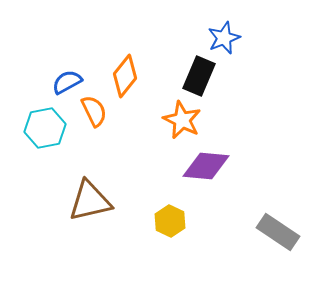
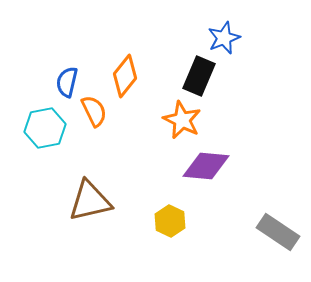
blue semicircle: rotated 48 degrees counterclockwise
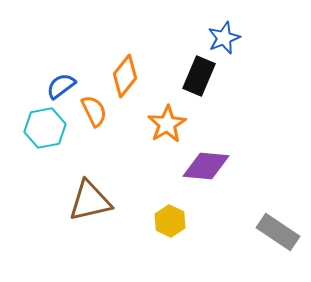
blue semicircle: moved 6 px left, 4 px down; rotated 40 degrees clockwise
orange star: moved 15 px left, 4 px down; rotated 15 degrees clockwise
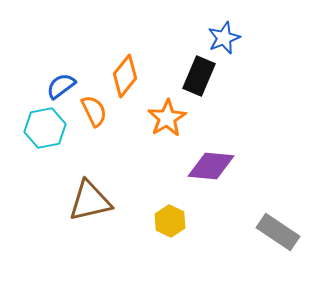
orange star: moved 6 px up
purple diamond: moved 5 px right
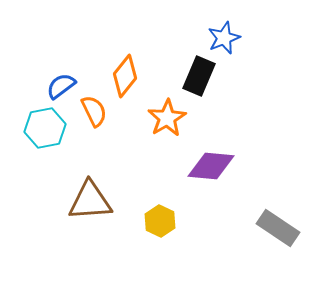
brown triangle: rotated 9 degrees clockwise
yellow hexagon: moved 10 px left
gray rectangle: moved 4 px up
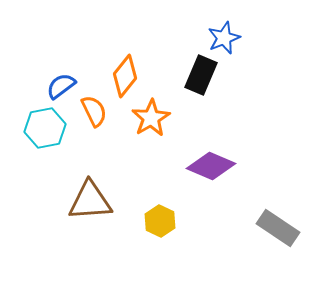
black rectangle: moved 2 px right, 1 px up
orange star: moved 16 px left
purple diamond: rotated 18 degrees clockwise
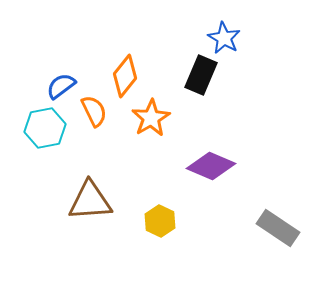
blue star: rotated 20 degrees counterclockwise
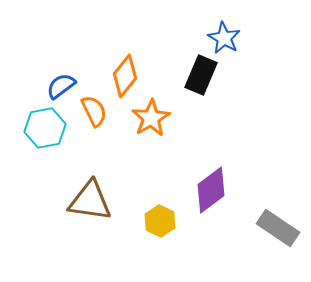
purple diamond: moved 24 px down; rotated 60 degrees counterclockwise
brown triangle: rotated 12 degrees clockwise
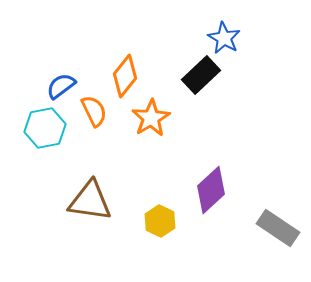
black rectangle: rotated 24 degrees clockwise
purple diamond: rotated 6 degrees counterclockwise
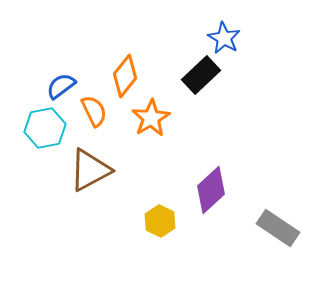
brown triangle: moved 31 px up; rotated 36 degrees counterclockwise
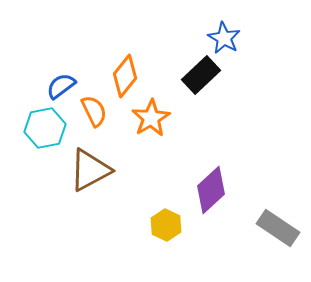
yellow hexagon: moved 6 px right, 4 px down
